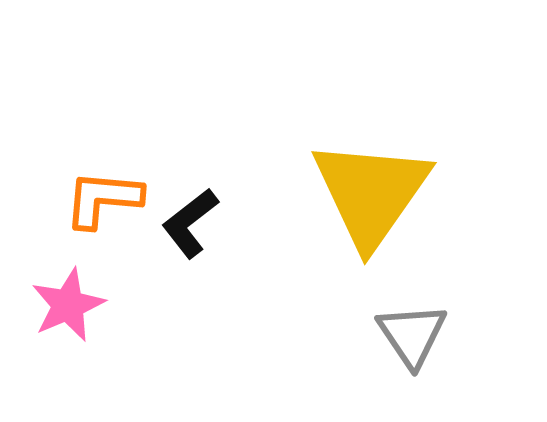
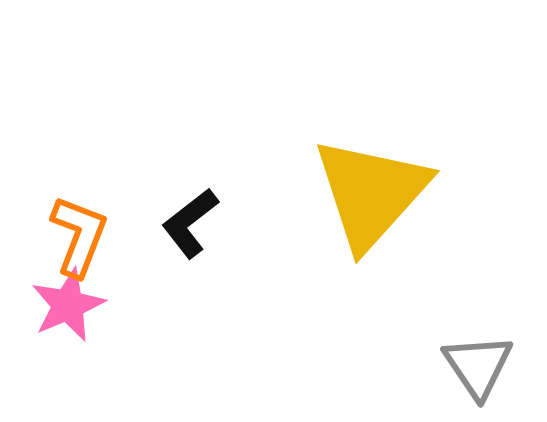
yellow triangle: rotated 7 degrees clockwise
orange L-shape: moved 24 px left, 37 px down; rotated 106 degrees clockwise
gray triangle: moved 66 px right, 31 px down
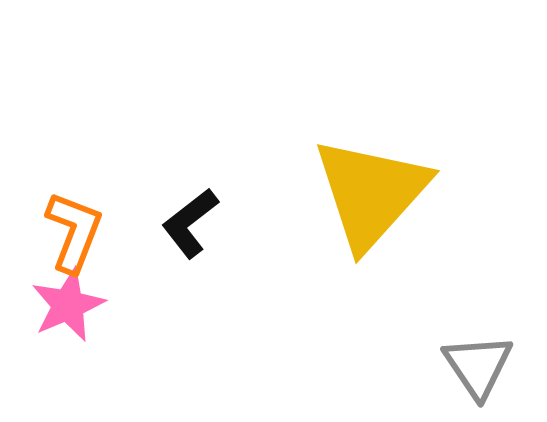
orange L-shape: moved 5 px left, 4 px up
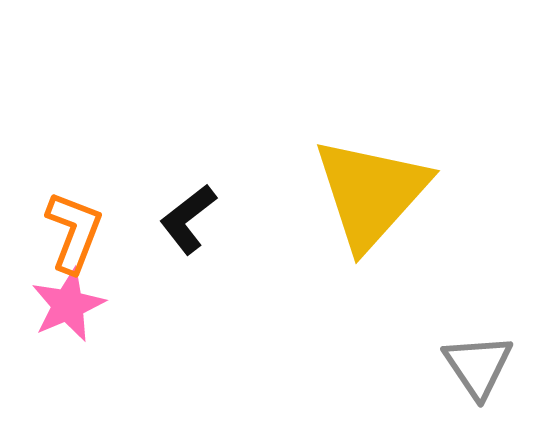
black L-shape: moved 2 px left, 4 px up
